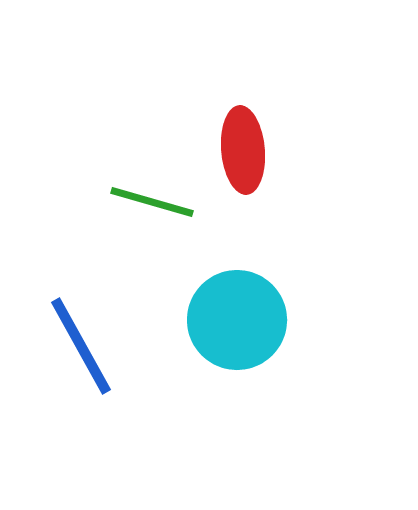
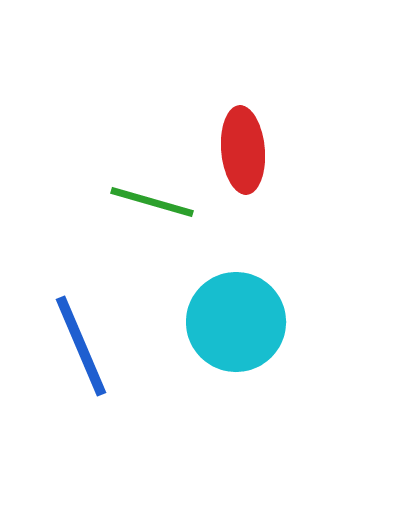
cyan circle: moved 1 px left, 2 px down
blue line: rotated 6 degrees clockwise
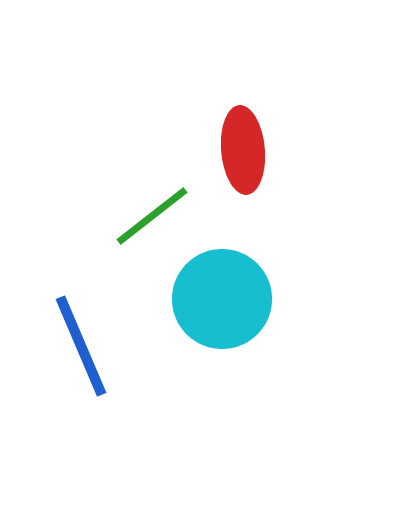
green line: moved 14 px down; rotated 54 degrees counterclockwise
cyan circle: moved 14 px left, 23 px up
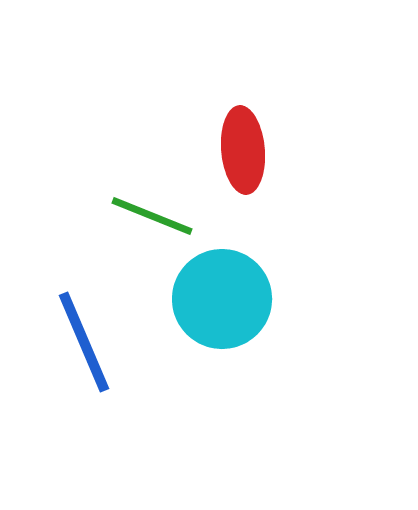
green line: rotated 60 degrees clockwise
blue line: moved 3 px right, 4 px up
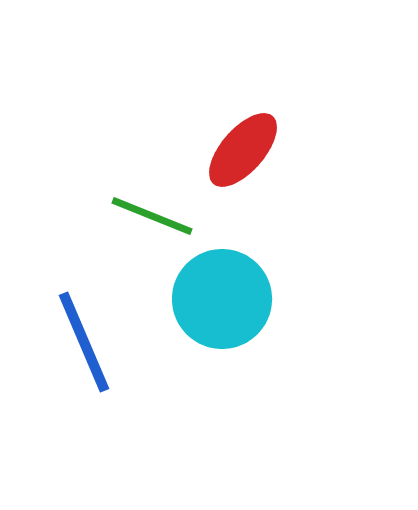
red ellipse: rotated 46 degrees clockwise
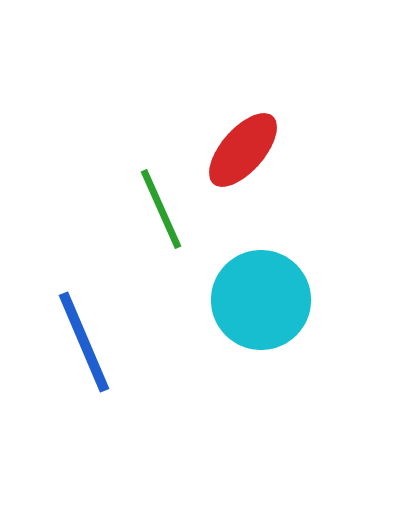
green line: moved 9 px right, 7 px up; rotated 44 degrees clockwise
cyan circle: moved 39 px right, 1 px down
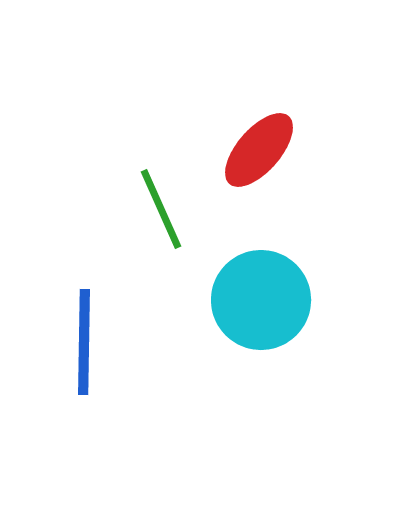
red ellipse: moved 16 px right
blue line: rotated 24 degrees clockwise
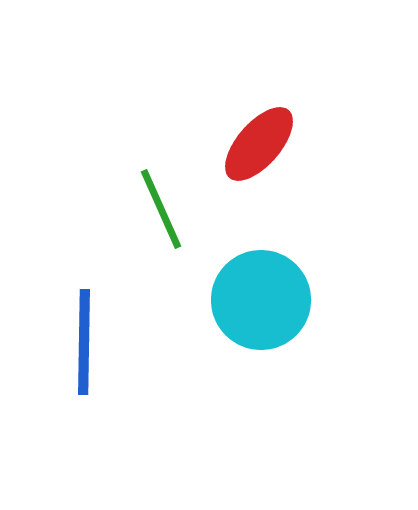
red ellipse: moved 6 px up
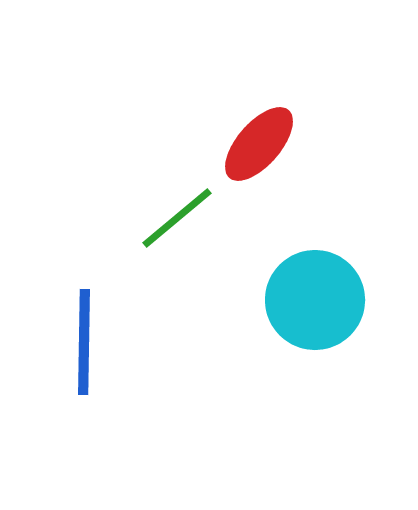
green line: moved 16 px right, 9 px down; rotated 74 degrees clockwise
cyan circle: moved 54 px right
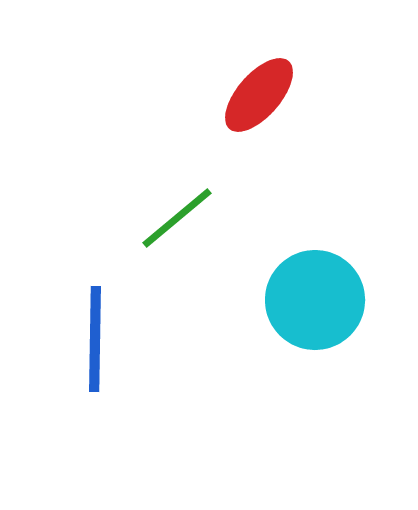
red ellipse: moved 49 px up
blue line: moved 11 px right, 3 px up
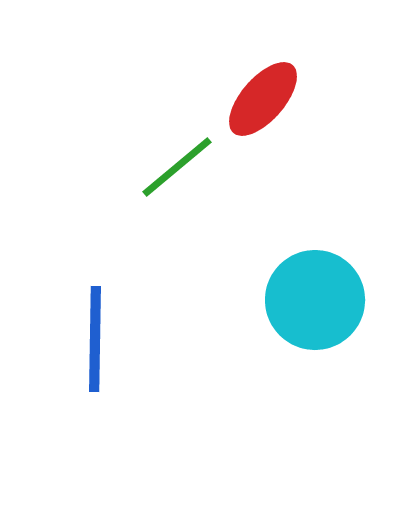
red ellipse: moved 4 px right, 4 px down
green line: moved 51 px up
